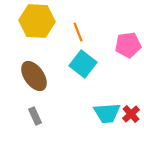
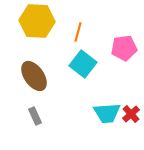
orange line: rotated 36 degrees clockwise
pink pentagon: moved 4 px left, 3 px down
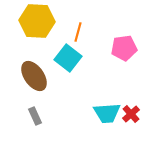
cyan square: moved 15 px left, 6 px up
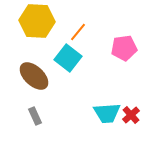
orange line: rotated 24 degrees clockwise
brown ellipse: rotated 12 degrees counterclockwise
red cross: moved 1 px down
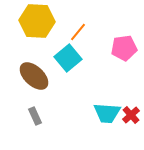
cyan square: rotated 12 degrees clockwise
cyan trapezoid: rotated 8 degrees clockwise
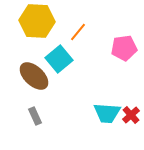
cyan square: moved 9 px left, 1 px down
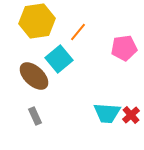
yellow hexagon: rotated 12 degrees counterclockwise
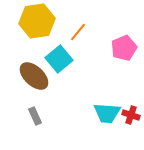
pink pentagon: rotated 15 degrees counterclockwise
red cross: rotated 30 degrees counterclockwise
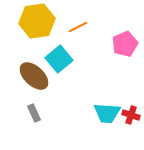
orange line: moved 5 px up; rotated 24 degrees clockwise
pink pentagon: moved 1 px right, 4 px up
gray rectangle: moved 1 px left, 3 px up
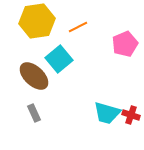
cyan trapezoid: rotated 12 degrees clockwise
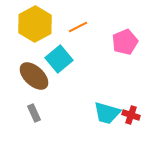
yellow hexagon: moved 2 px left, 3 px down; rotated 20 degrees counterclockwise
pink pentagon: moved 2 px up
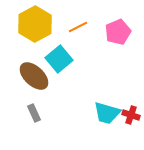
pink pentagon: moved 7 px left, 10 px up
